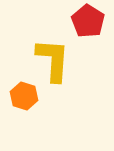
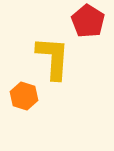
yellow L-shape: moved 2 px up
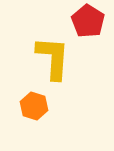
orange hexagon: moved 10 px right, 10 px down
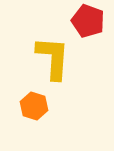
red pentagon: rotated 12 degrees counterclockwise
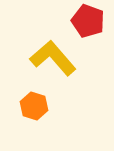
yellow L-shape: rotated 45 degrees counterclockwise
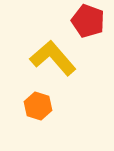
orange hexagon: moved 4 px right
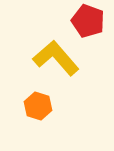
yellow L-shape: moved 3 px right
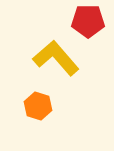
red pentagon: rotated 20 degrees counterclockwise
